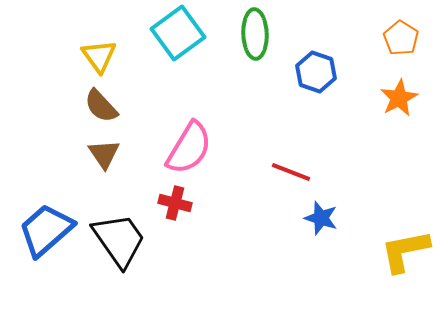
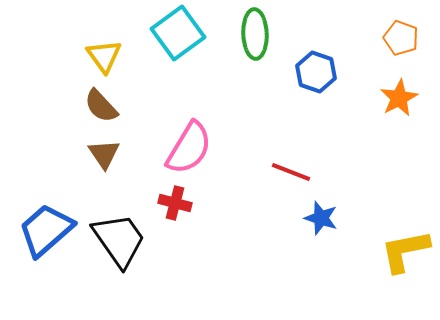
orange pentagon: rotated 12 degrees counterclockwise
yellow triangle: moved 5 px right
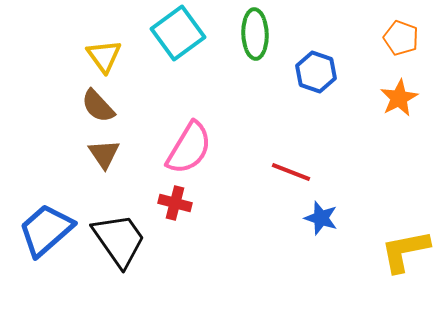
brown semicircle: moved 3 px left
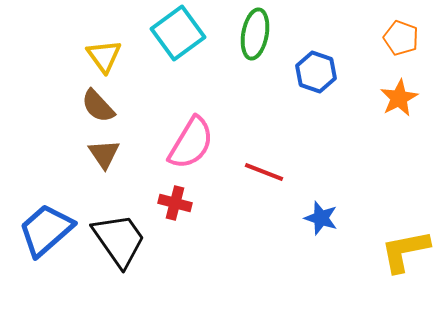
green ellipse: rotated 12 degrees clockwise
pink semicircle: moved 2 px right, 5 px up
red line: moved 27 px left
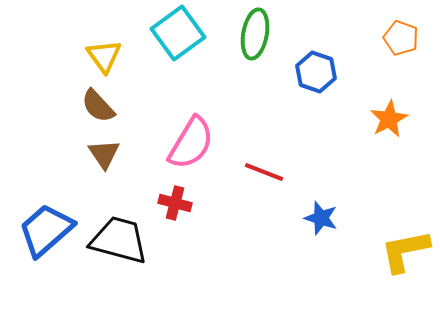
orange star: moved 10 px left, 21 px down
black trapezoid: rotated 40 degrees counterclockwise
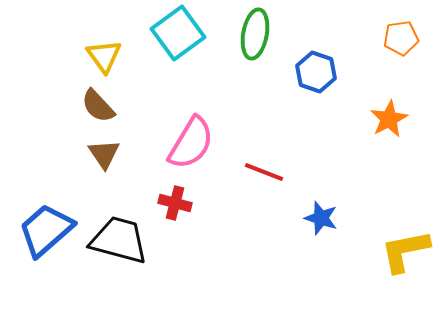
orange pentagon: rotated 28 degrees counterclockwise
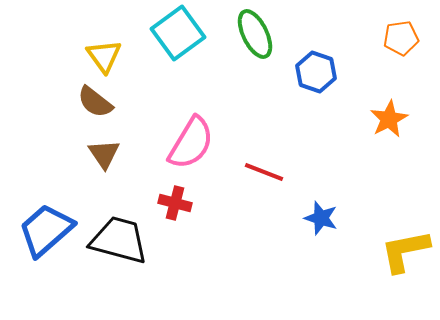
green ellipse: rotated 36 degrees counterclockwise
brown semicircle: moved 3 px left, 4 px up; rotated 9 degrees counterclockwise
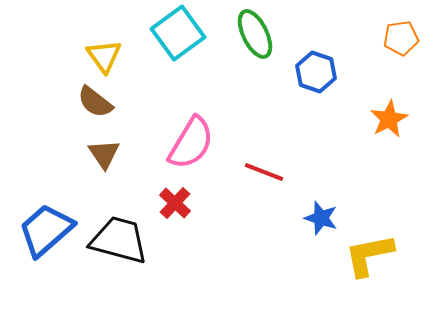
red cross: rotated 28 degrees clockwise
yellow L-shape: moved 36 px left, 4 px down
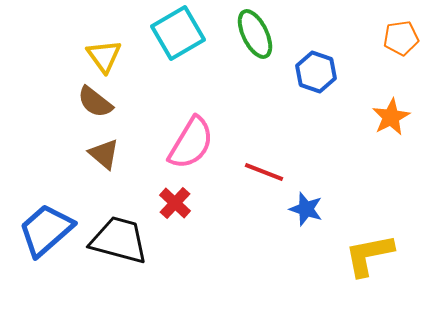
cyan square: rotated 6 degrees clockwise
orange star: moved 2 px right, 2 px up
brown triangle: rotated 16 degrees counterclockwise
blue star: moved 15 px left, 9 px up
